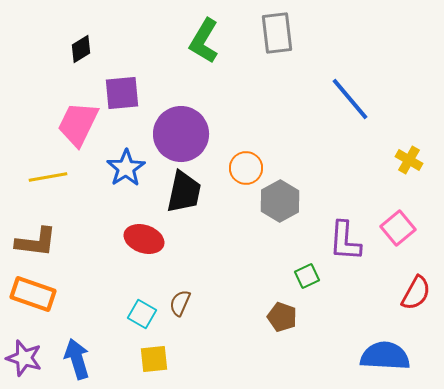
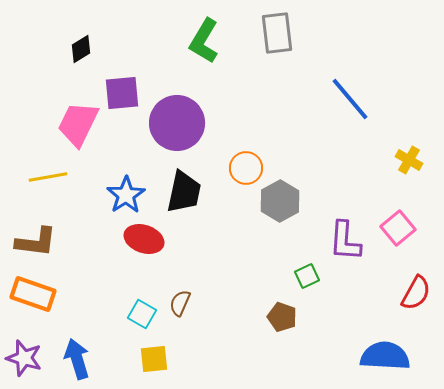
purple circle: moved 4 px left, 11 px up
blue star: moved 27 px down
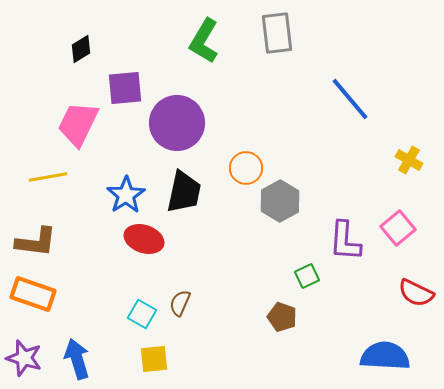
purple square: moved 3 px right, 5 px up
red semicircle: rotated 87 degrees clockwise
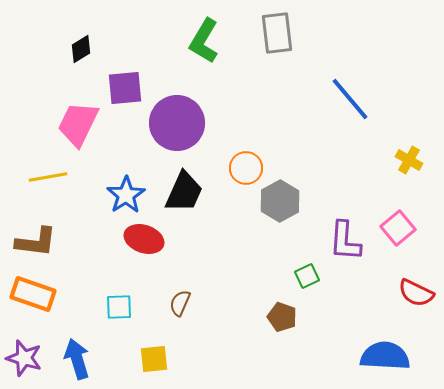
black trapezoid: rotated 12 degrees clockwise
cyan square: moved 23 px left, 7 px up; rotated 32 degrees counterclockwise
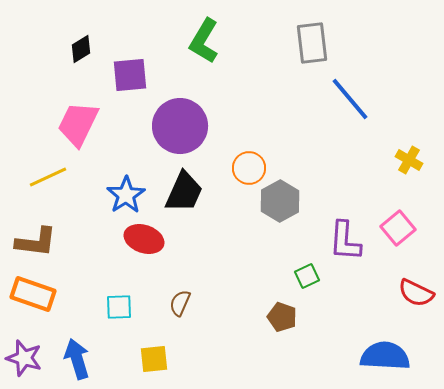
gray rectangle: moved 35 px right, 10 px down
purple square: moved 5 px right, 13 px up
purple circle: moved 3 px right, 3 px down
orange circle: moved 3 px right
yellow line: rotated 15 degrees counterclockwise
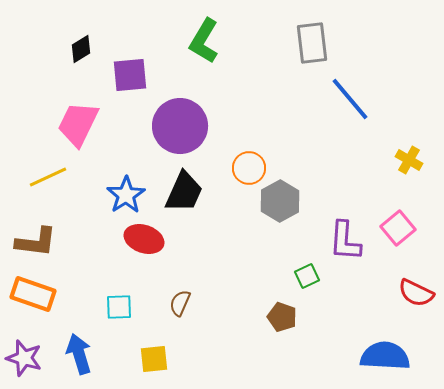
blue arrow: moved 2 px right, 5 px up
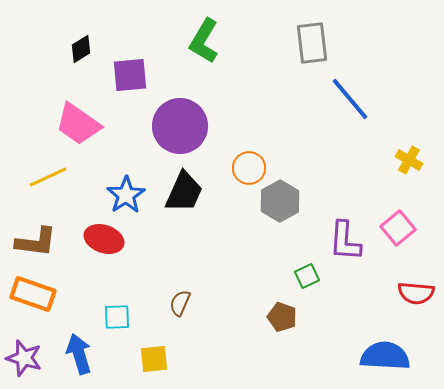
pink trapezoid: rotated 81 degrees counterclockwise
red ellipse: moved 40 px left
red semicircle: rotated 21 degrees counterclockwise
cyan square: moved 2 px left, 10 px down
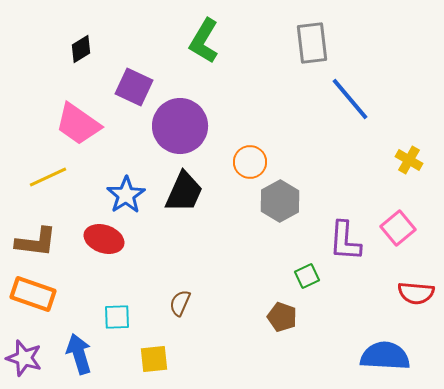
purple square: moved 4 px right, 12 px down; rotated 30 degrees clockwise
orange circle: moved 1 px right, 6 px up
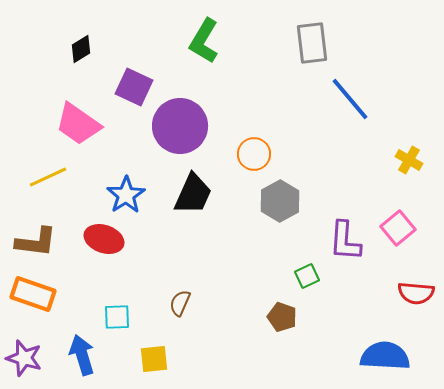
orange circle: moved 4 px right, 8 px up
black trapezoid: moved 9 px right, 2 px down
blue arrow: moved 3 px right, 1 px down
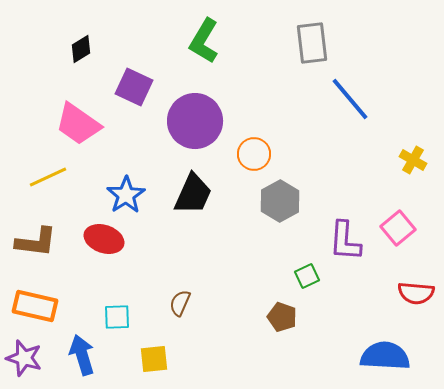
purple circle: moved 15 px right, 5 px up
yellow cross: moved 4 px right
orange rectangle: moved 2 px right, 12 px down; rotated 6 degrees counterclockwise
